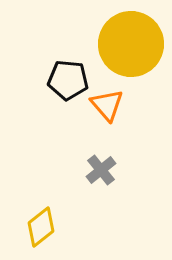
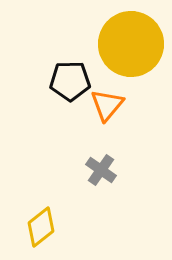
black pentagon: moved 2 px right, 1 px down; rotated 6 degrees counterclockwise
orange triangle: rotated 21 degrees clockwise
gray cross: rotated 16 degrees counterclockwise
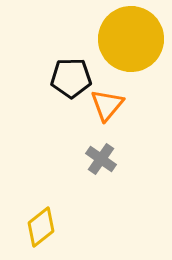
yellow circle: moved 5 px up
black pentagon: moved 1 px right, 3 px up
gray cross: moved 11 px up
